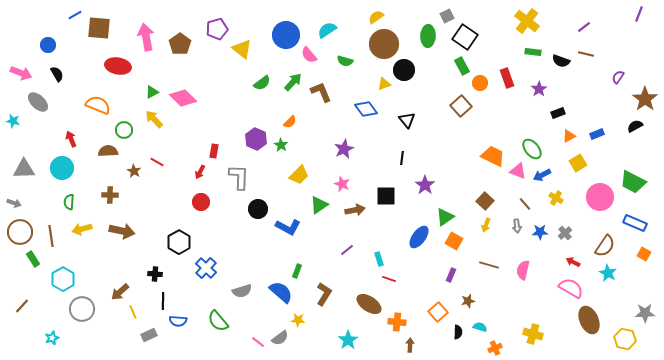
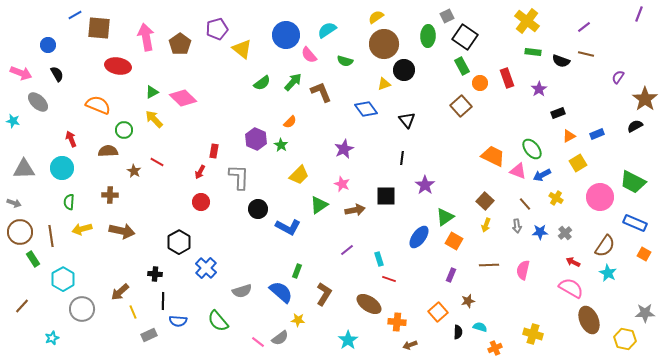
brown line at (489, 265): rotated 18 degrees counterclockwise
brown arrow at (410, 345): rotated 112 degrees counterclockwise
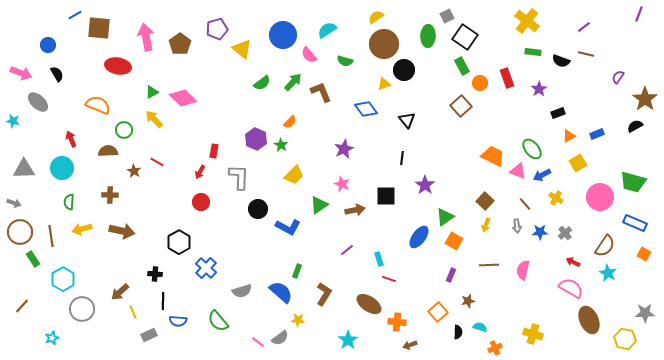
blue circle at (286, 35): moved 3 px left
yellow trapezoid at (299, 175): moved 5 px left
green trapezoid at (633, 182): rotated 12 degrees counterclockwise
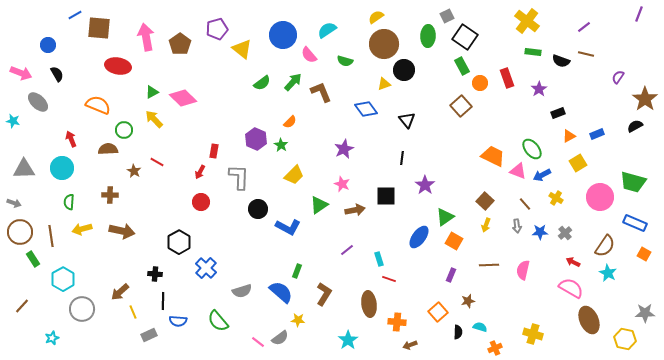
brown semicircle at (108, 151): moved 2 px up
brown ellipse at (369, 304): rotated 50 degrees clockwise
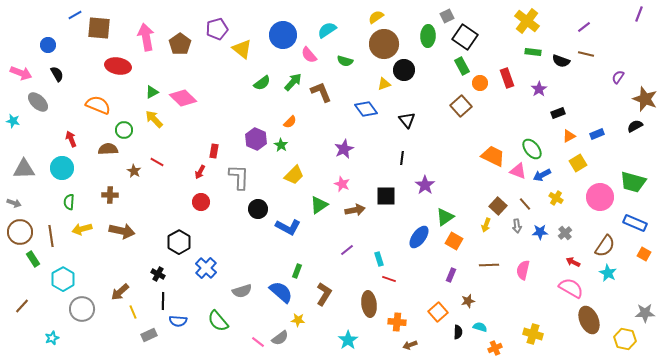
brown star at (645, 99): rotated 15 degrees counterclockwise
brown square at (485, 201): moved 13 px right, 5 px down
black cross at (155, 274): moved 3 px right; rotated 24 degrees clockwise
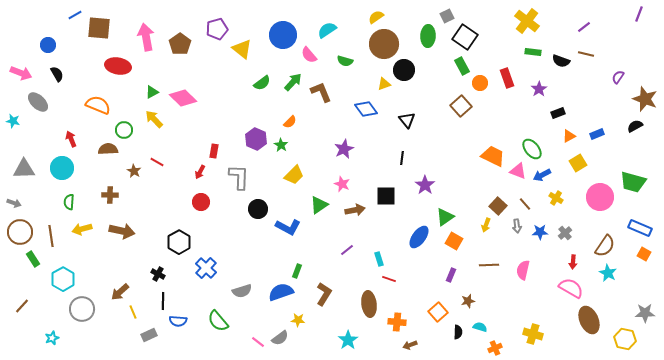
blue rectangle at (635, 223): moved 5 px right, 5 px down
red arrow at (573, 262): rotated 112 degrees counterclockwise
blue semicircle at (281, 292): rotated 60 degrees counterclockwise
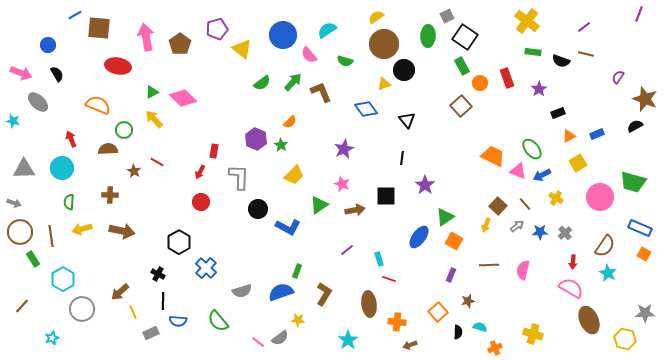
gray arrow at (517, 226): rotated 120 degrees counterclockwise
gray rectangle at (149, 335): moved 2 px right, 2 px up
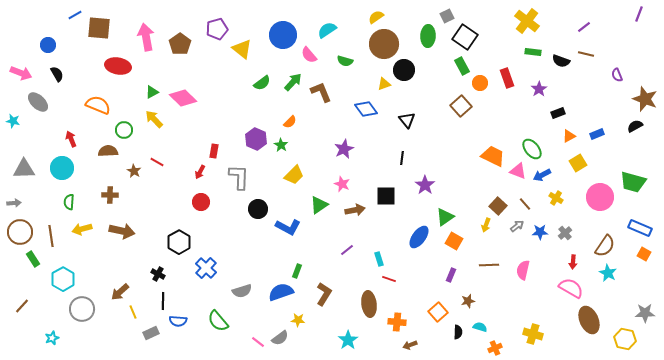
purple semicircle at (618, 77): moved 1 px left, 2 px up; rotated 56 degrees counterclockwise
brown semicircle at (108, 149): moved 2 px down
gray arrow at (14, 203): rotated 24 degrees counterclockwise
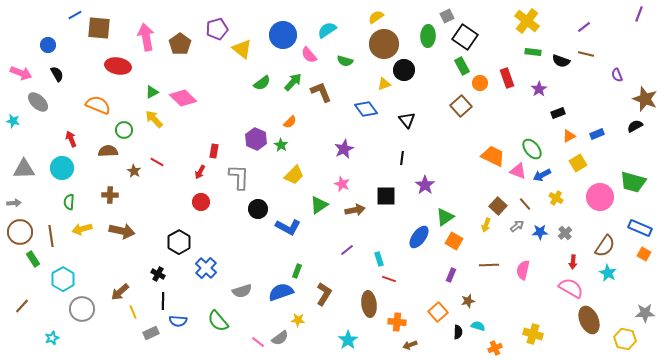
cyan semicircle at (480, 327): moved 2 px left, 1 px up
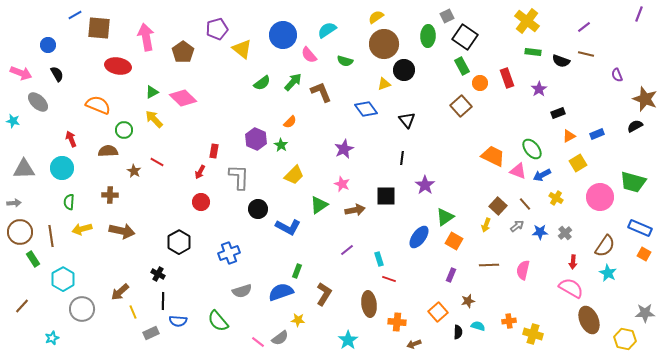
brown pentagon at (180, 44): moved 3 px right, 8 px down
blue cross at (206, 268): moved 23 px right, 15 px up; rotated 25 degrees clockwise
brown arrow at (410, 345): moved 4 px right, 1 px up
orange cross at (495, 348): moved 14 px right, 27 px up; rotated 16 degrees clockwise
